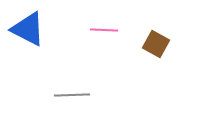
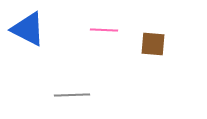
brown square: moved 3 px left; rotated 24 degrees counterclockwise
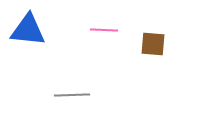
blue triangle: moved 1 px down; rotated 21 degrees counterclockwise
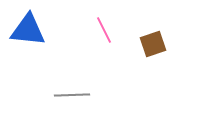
pink line: rotated 60 degrees clockwise
brown square: rotated 24 degrees counterclockwise
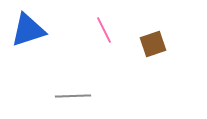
blue triangle: rotated 24 degrees counterclockwise
gray line: moved 1 px right, 1 px down
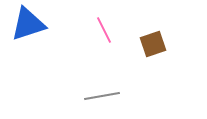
blue triangle: moved 6 px up
gray line: moved 29 px right; rotated 8 degrees counterclockwise
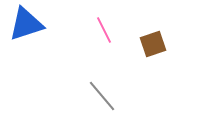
blue triangle: moved 2 px left
gray line: rotated 60 degrees clockwise
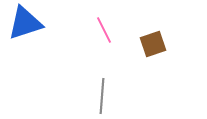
blue triangle: moved 1 px left, 1 px up
gray line: rotated 44 degrees clockwise
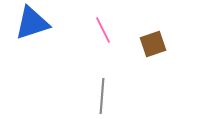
blue triangle: moved 7 px right
pink line: moved 1 px left
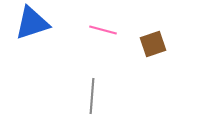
pink line: rotated 48 degrees counterclockwise
gray line: moved 10 px left
